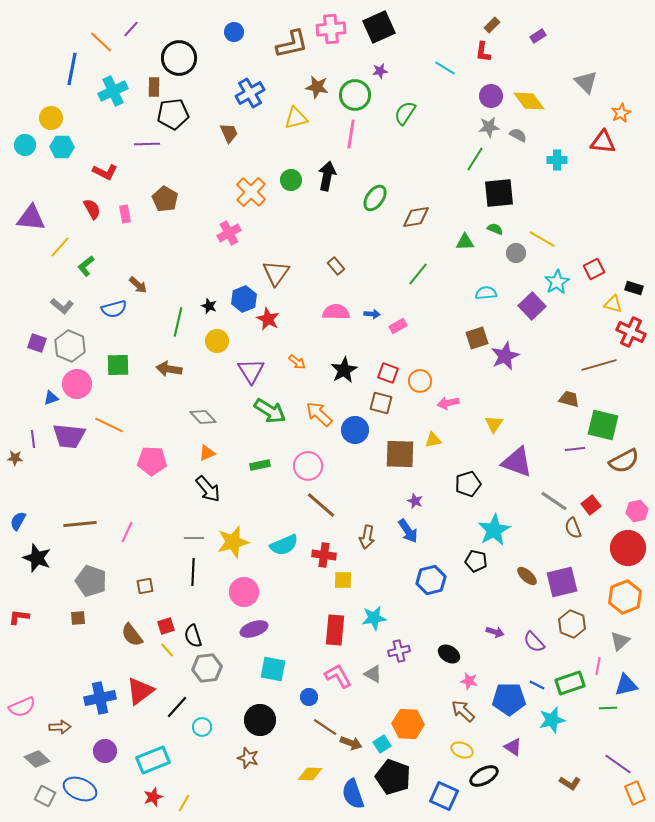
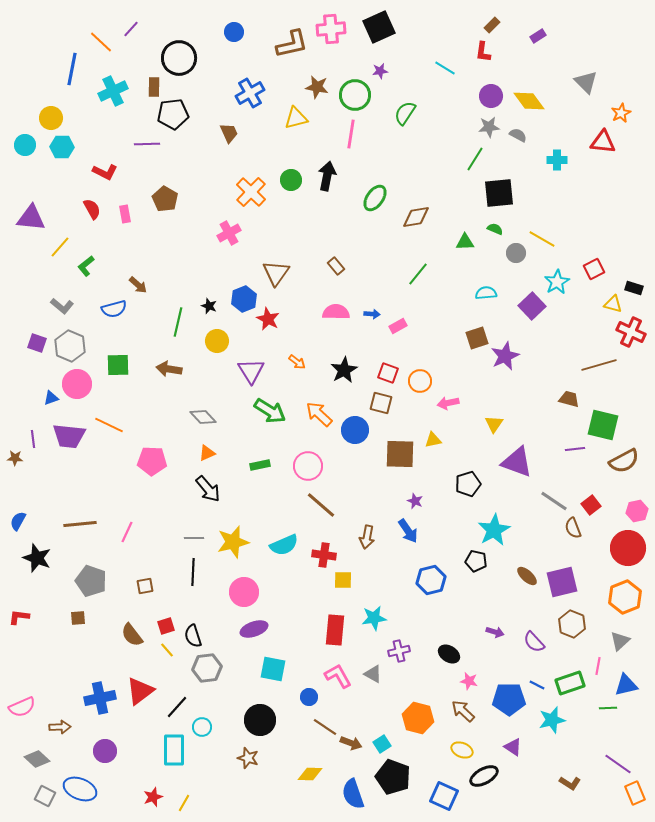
orange hexagon at (408, 724): moved 10 px right, 6 px up; rotated 12 degrees clockwise
cyan rectangle at (153, 760): moved 21 px right, 10 px up; rotated 68 degrees counterclockwise
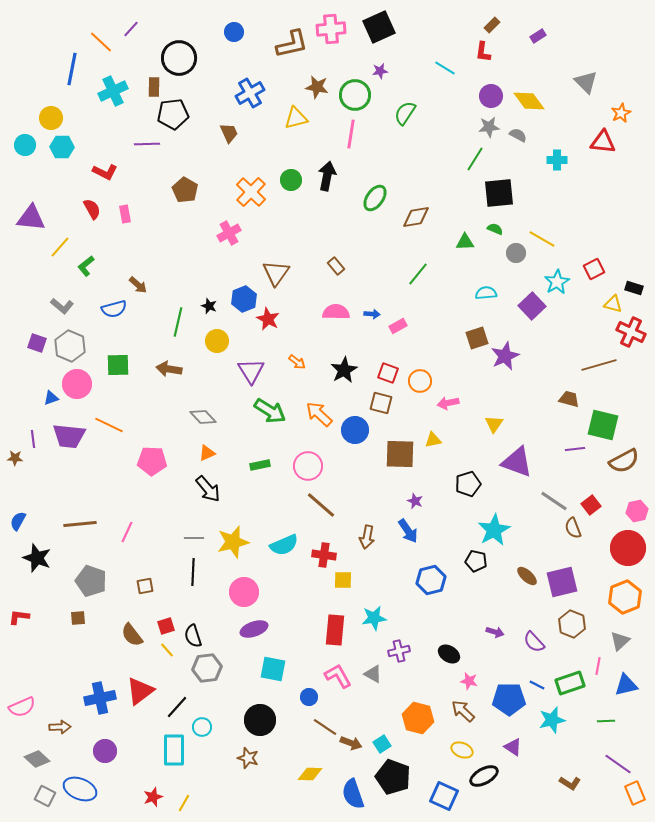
brown pentagon at (165, 199): moved 20 px right, 9 px up
green line at (608, 708): moved 2 px left, 13 px down
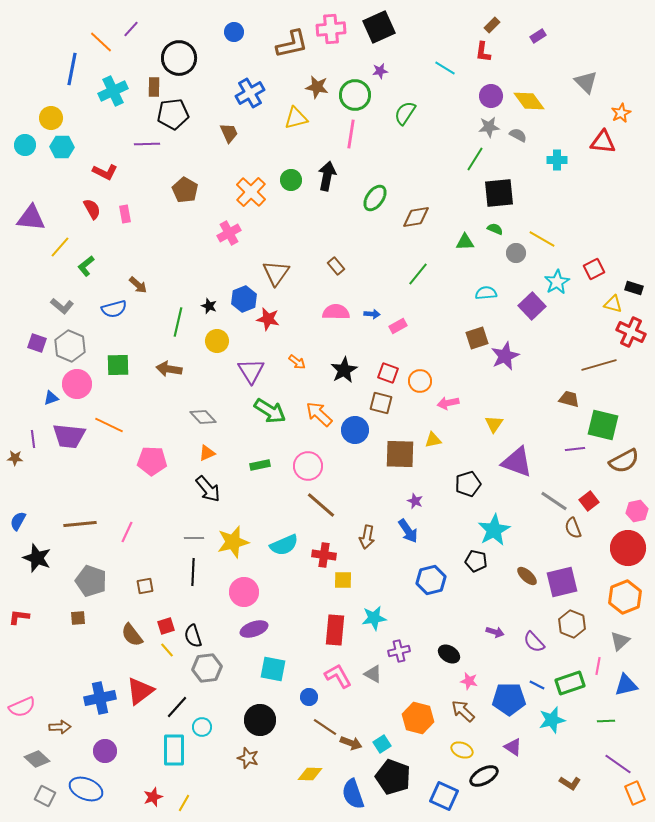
red star at (268, 319): rotated 15 degrees counterclockwise
red square at (591, 505): moved 2 px left, 4 px up
blue ellipse at (80, 789): moved 6 px right
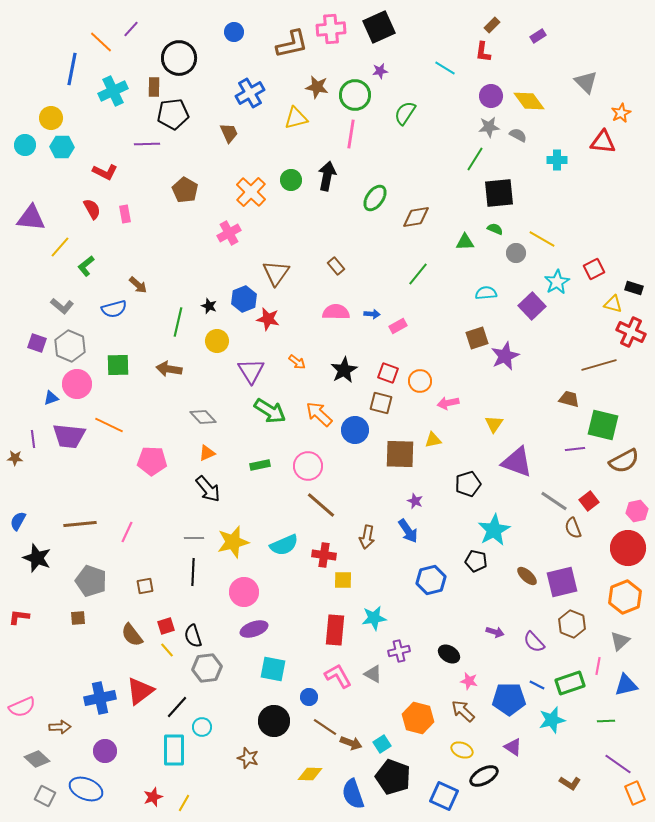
black circle at (260, 720): moved 14 px right, 1 px down
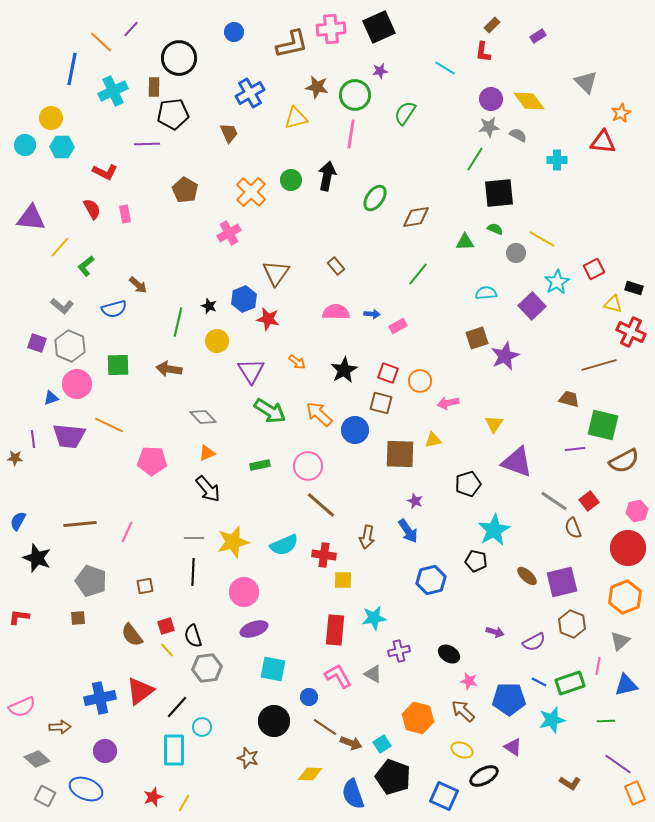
purple circle at (491, 96): moved 3 px down
purple semicircle at (534, 642): rotated 75 degrees counterclockwise
blue line at (537, 685): moved 2 px right, 3 px up
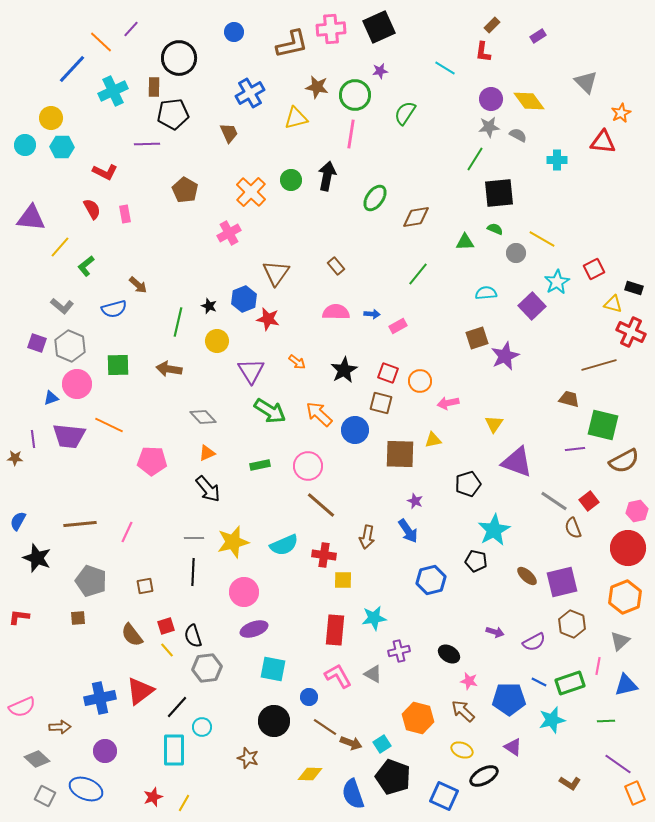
blue line at (72, 69): rotated 32 degrees clockwise
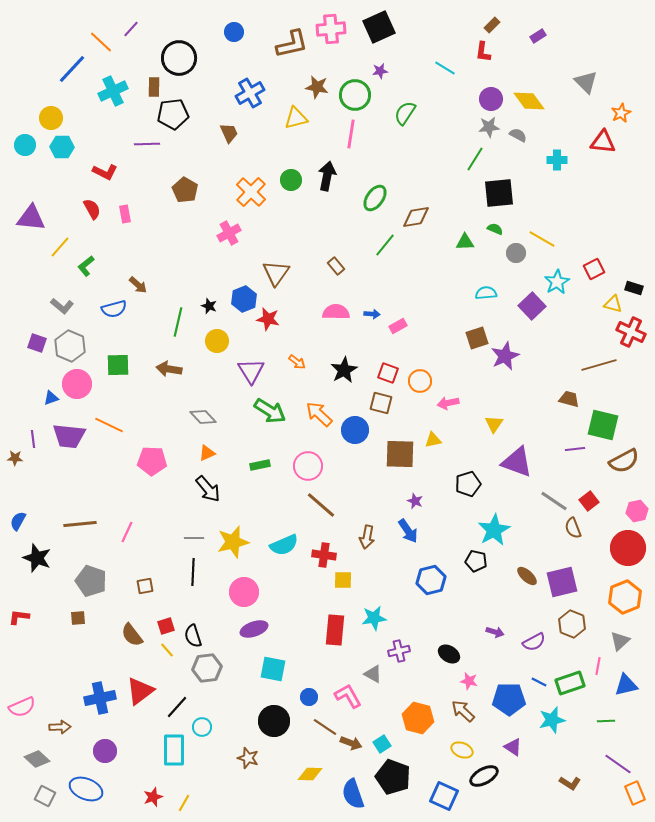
green line at (418, 274): moved 33 px left, 29 px up
pink L-shape at (338, 676): moved 10 px right, 20 px down
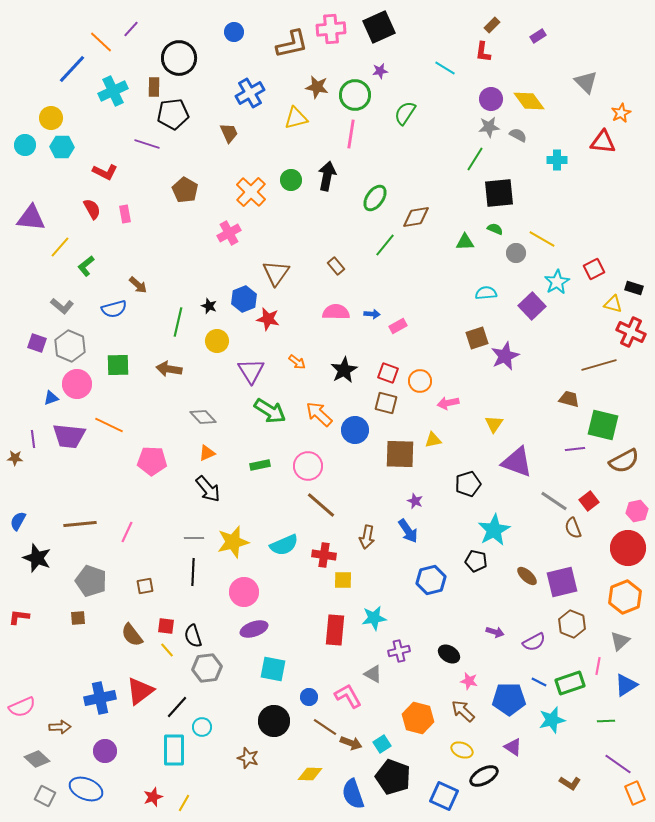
purple line at (147, 144): rotated 20 degrees clockwise
brown square at (381, 403): moved 5 px right
red square at (166, 626): rotated 24 degrees clockwise
blue triangle at (626, 685): rotated 20 degrees counterclockwise
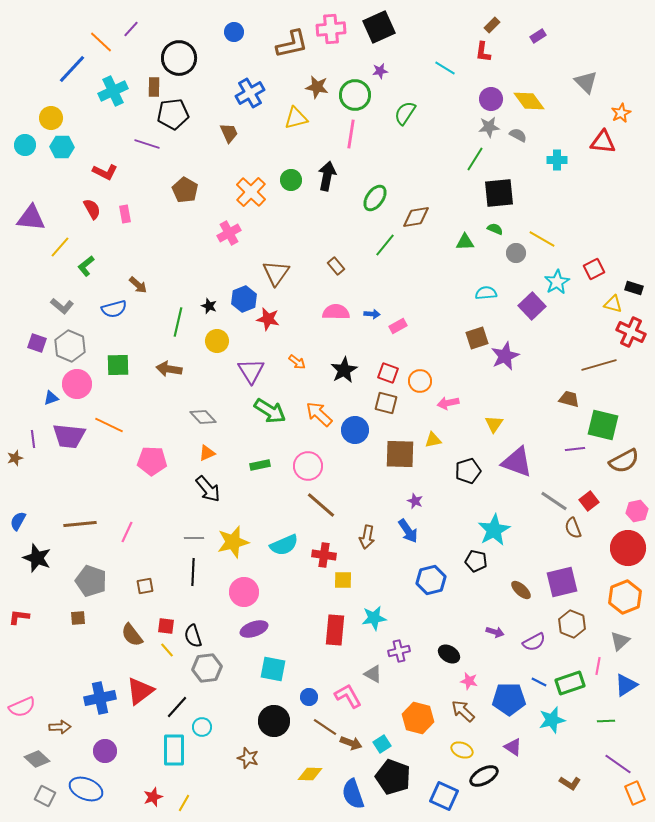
brown star at (15, 458): rotated 21 degrees counterclockwise
black pentagon at (468, 484): moved 13 px up
brown ellipse at (527, 576): moved 6 px left, 14 px down
